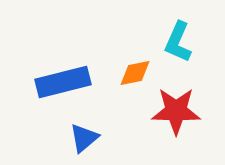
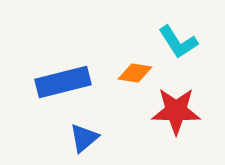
cyan L-shape: rotated 57 degrees counterclockwise
orange diamond: rotated 20 degrees clockwise
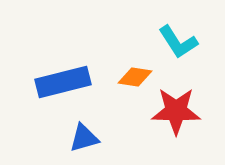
orange diamond: moved 4 px down
blue triangle: rotated 24 degrees clockwise
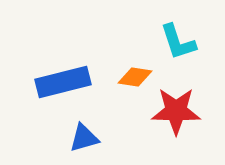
cyan L-shape: rotated 15 degrees clockwise
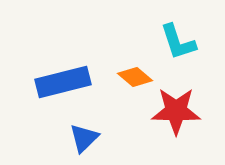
orange diamond: rotated 32 degrees clockwise
blue triangle: rotated 28 degrees counterclockwise
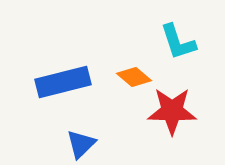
orange diamond: moved 1 px left
red star: moved 4 px left
blue triangle: moved 3 px left, 6 px down
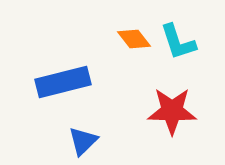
orange diamond: moved 38 px up; rotated 12 degrees clockwise
blue triangle: moved 2 px right, 3 px up
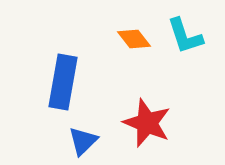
cyan L-shape: moved 7 px right, 6 px up
blue rectangle: rotated 66 degrees counterclockwise
red star: moved 25 px left, 12 px down; rotated 21 degrees clockwise
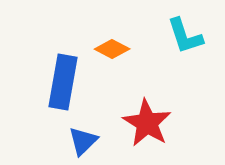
orange diamond: moved 22 px left, 10 px down; rotated 24 degrees counterclockwise
red star: rotated 9 degrees clockwise
